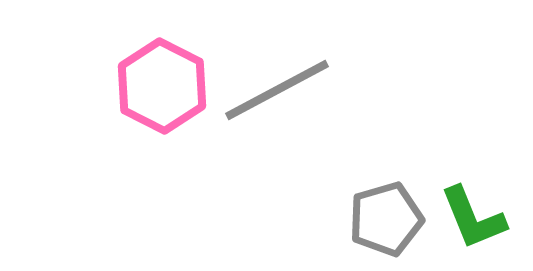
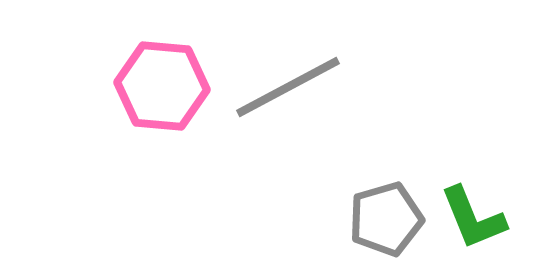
pink hexagon: rotated 22 degrees counterclockwise
gray line: moved 11 px right, 3 px up
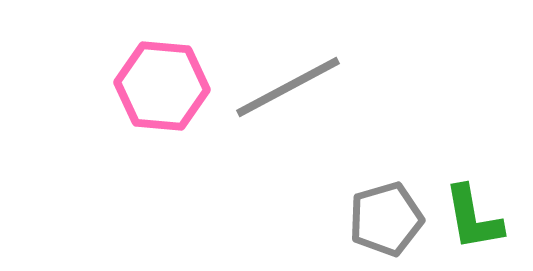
green L-shape: rotated 12 degrees clockwise
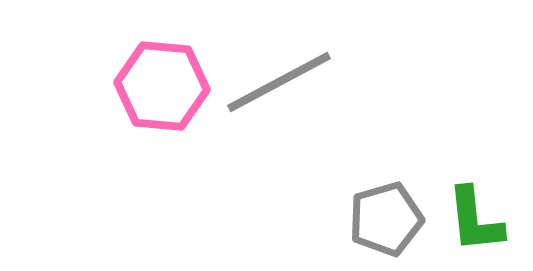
gray line: moved 9 px left, 5 px up
green L-shape: moved 2 px right, 2 px down; rotated 4 degrees clockwise
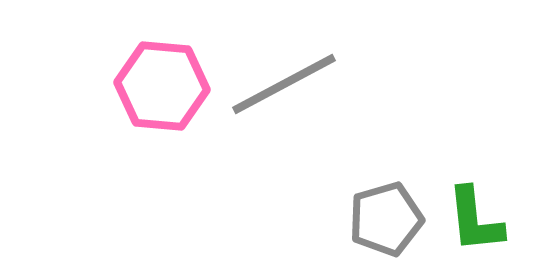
gray line: moved 5 px right, 2 px down
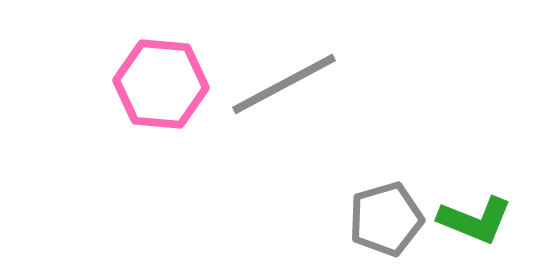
pink hexagon: moved 1 px left, 2 px up
green L-shape: rotated 62 degrees counterclockwise
